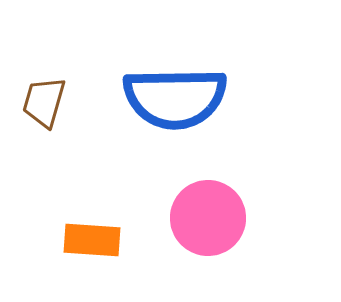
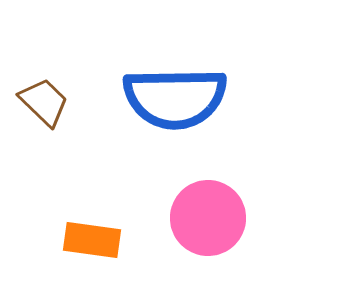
brown trapezoid: rotated 118 degrees clockwise
orange rectangle: rotated 4 degrees clockwise
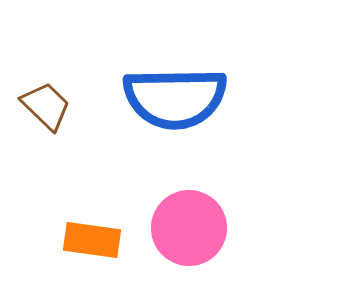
brown trapezoid: moved 2 px right, 4 px down
pink circle: moved 19 px left, 10 px down
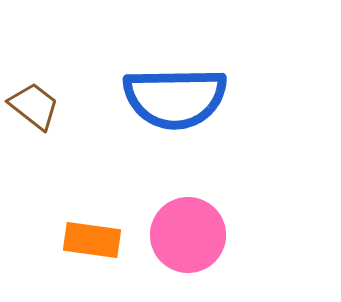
brown trapezoid: moved 12 px left; rotated 6 degrees counterclockwise
pink circle: moved 1 px left, 7 px down
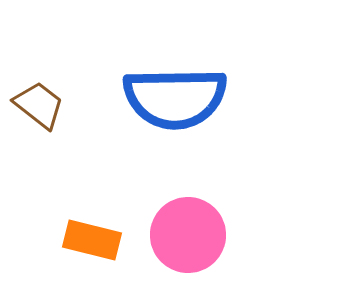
brown trapezoid: moved 5 px right, 1 px up
orange rectangle: rotated 6 degrees clockwise
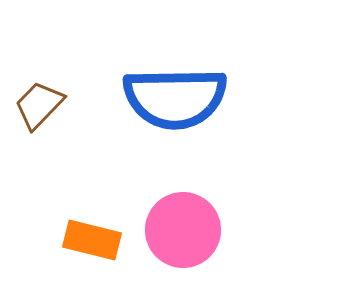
brown trapezoid: rotated 84 degrees counterclockwise
pink circle: moved 5 px left, 5 px up
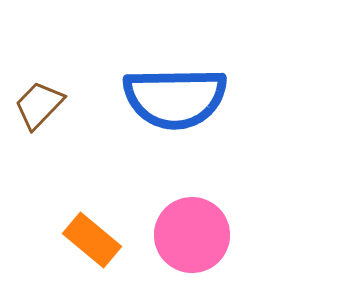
pink circle: moved 9 px right, 5 px down
orange rectangle: rotated 26 degrees clockwise
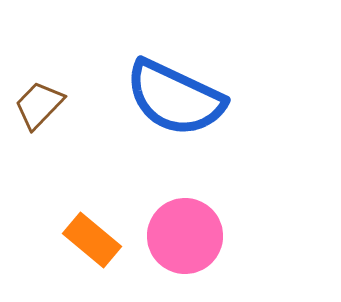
blue semicircle: rotated 26 degrees clockwise
pink circle: moved 7 px left, 1 px down
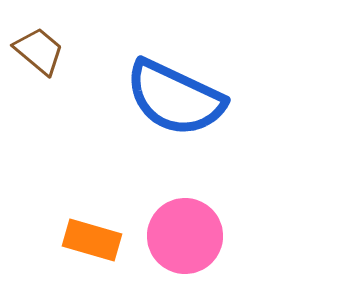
brown trapezoid: moved 54 px up; rotated 86 degrees clockwise
orange rectangle: rotated 24 degrees counterclockwise
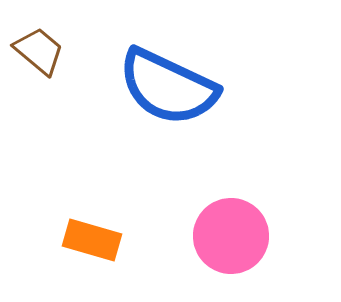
blue semicircle: moved 7 px left, 11 px up
pink circle: moved 46 px right
